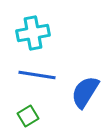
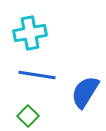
cyan cross: moved 3 px left
green square: rotated 15 degrees counterclockwise
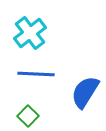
cyan cross: rotated 28 degrees counterclockwise
blue line: moved 1 px left, 1 px up; rotated 6 degrees counterclockwise
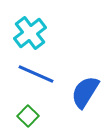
blue line: rotated 21 degrees clockwise
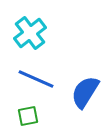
blue line: moved 5 px down
green square: rotated 35 degrees clockwise
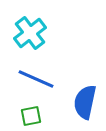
blue semicircle: moved 10 px down; rotated 20 degrees counterclockwise
green square: moved 3 px right
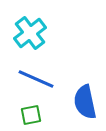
blue semicircle: rotated 24 degrees counterclockwise
green square: moved 1 px up
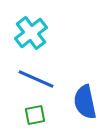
cyan cross: moved 1 px right
green square: moved 4 px right
